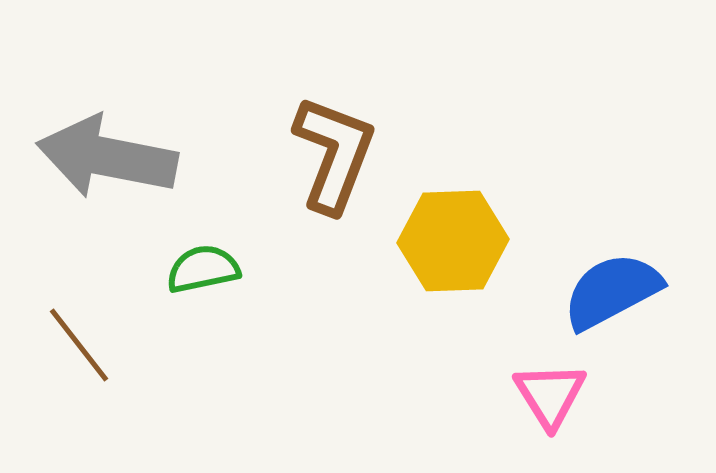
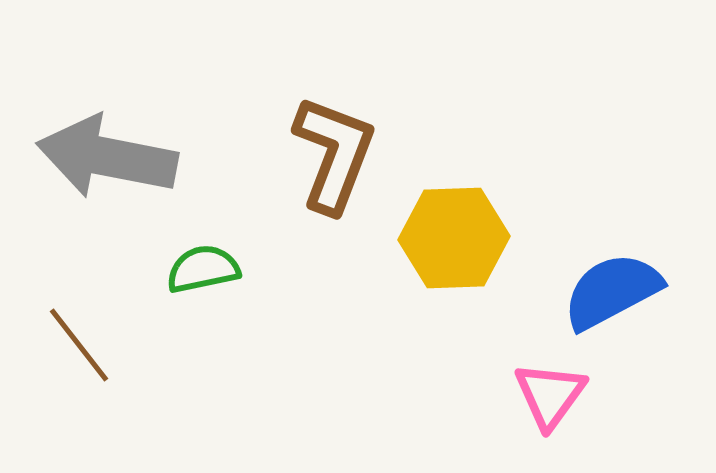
yellow hexagon: moved 1 px right, 3 px up
pink triangle: rotated 8 degrees clockwise
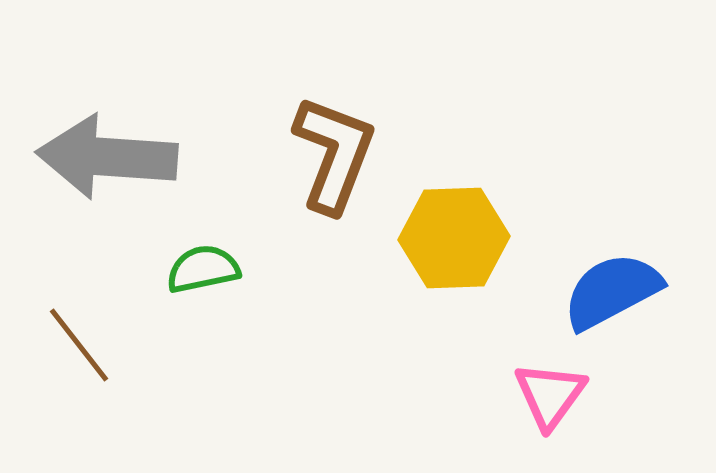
gray arrow: rotated 7 degrees counterclockwise
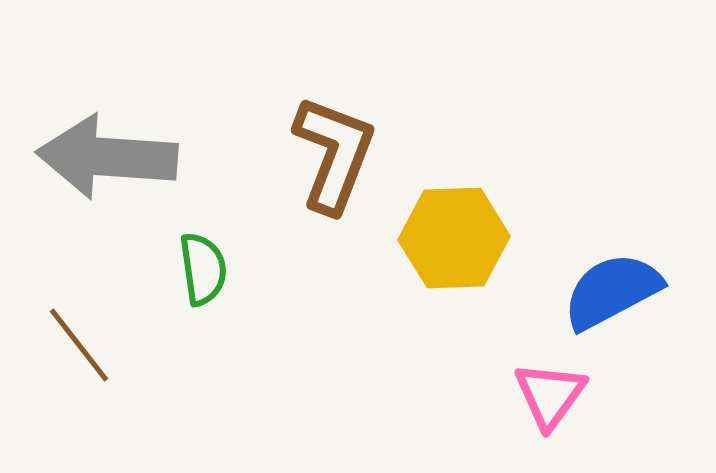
green semicircle: rotated 94 degrees clockwise
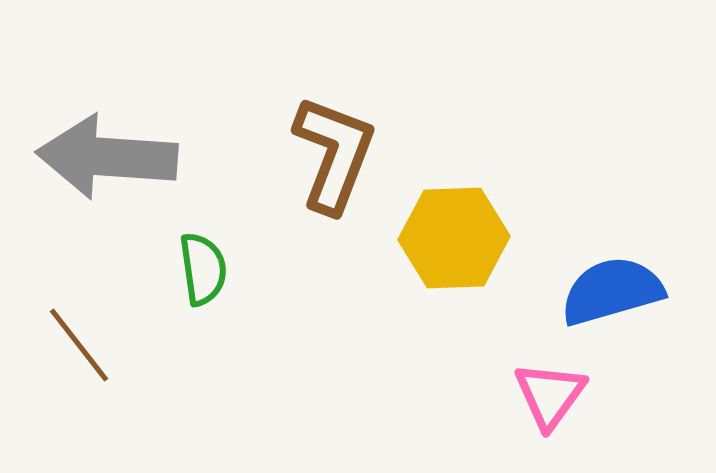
blue semicircle: rotated 12 degrees clockwise
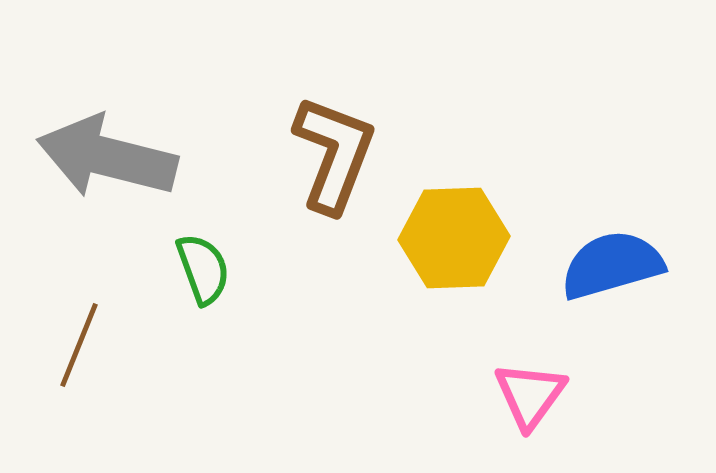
gray arrow: rotated 10 degrees clockwise
green semicircle: rotated 12 degrees counterclockwise
blue semicircle: moved 26 px up
brown line: rotated 60 degrees clockwise
pink triangle: moved 20 px left
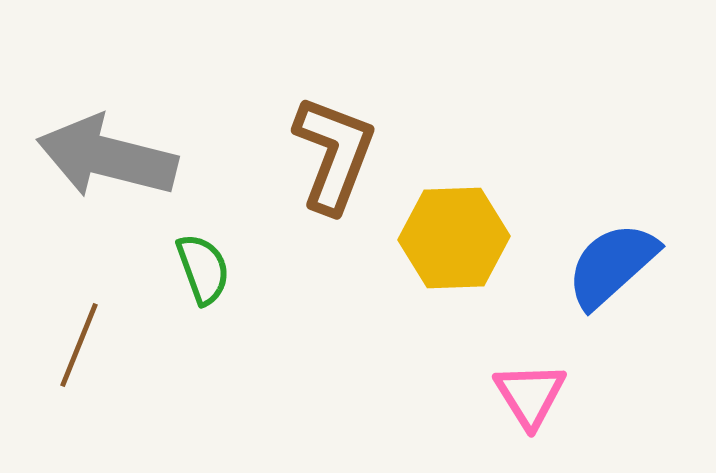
blue semicircle: rotated 26 degrees counterclockwise
pink triangle: rotated 8 degrees counterclockwise
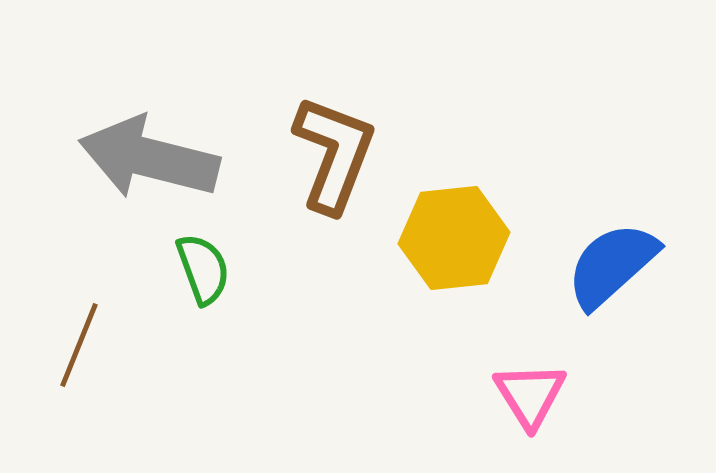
gray arrow: moved 42 px right, 1 px down
yellow hexagon: rotated 4 degrees counterclockwise
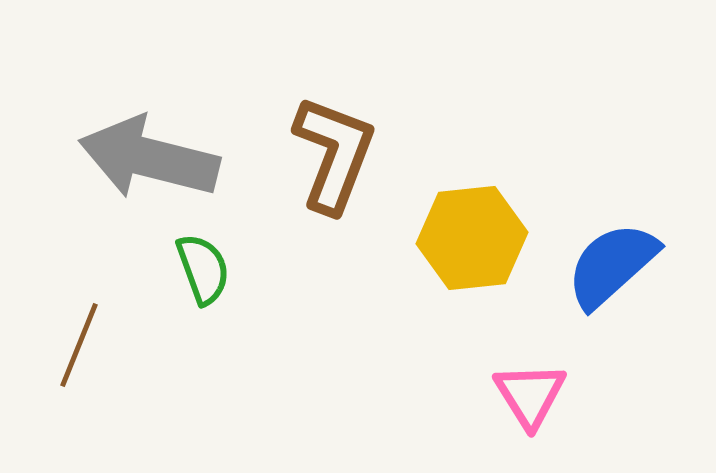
yellow hexagon: moved 18 px right
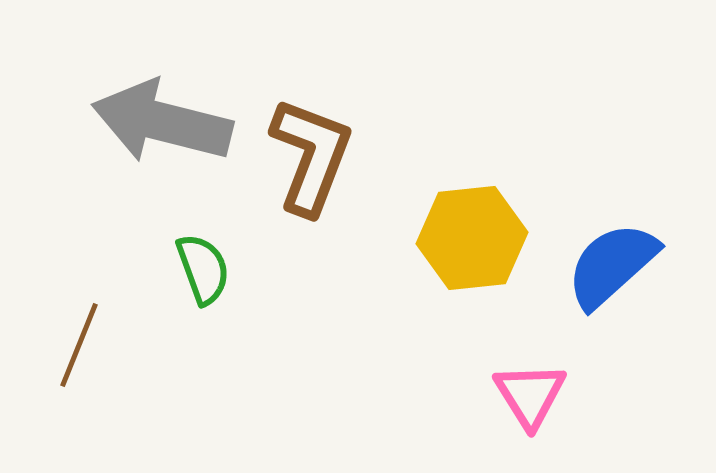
brown L-shape: moved 23 px left, 2 px down
gray arrow: moved 13 px right, 36 px up
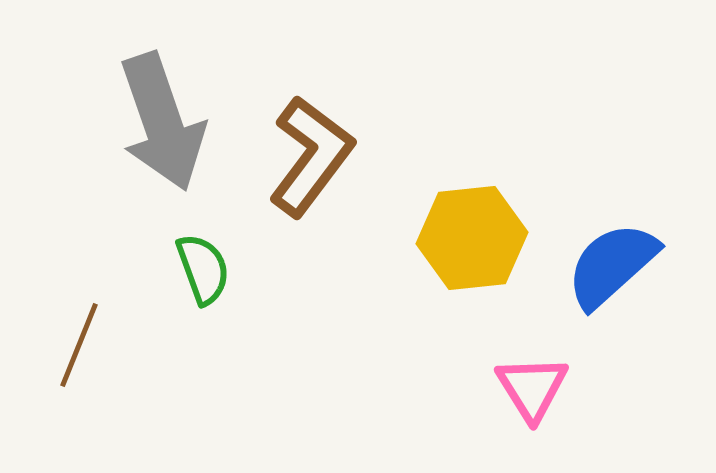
gray arrow: rotated 123 degrees counterclockwise
brown L-shape: rotated 16 degrees clockwise
pink triangle: moved 2 px right, 7 px up
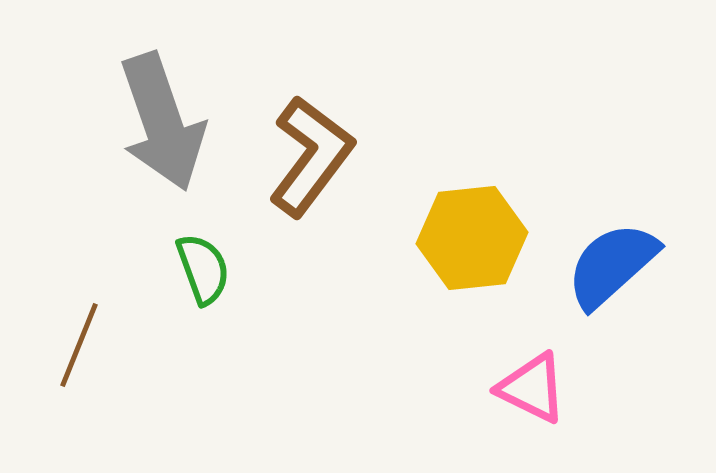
pink triangle: rotated 32 degrees counterclockwise
